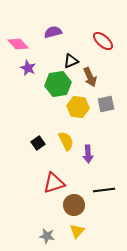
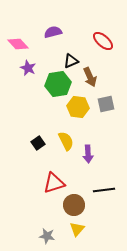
yellow triangle: moved 2 px up
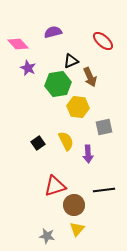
gray square: moved 2 px left, 23 px down
red triangle: moved 1 px right, 3 px down
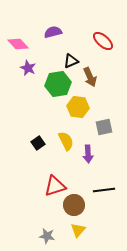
yellow triangle: moved 1 px right, 1 px down
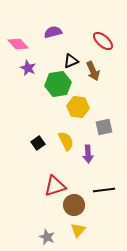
brown arrow: moved 3 px right, 6 px up
gray star: moved 1 px down; rotated 14 degrees clockwise
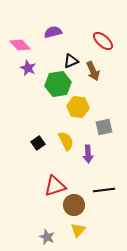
pink diamond: moved 2 px right, 1 px down
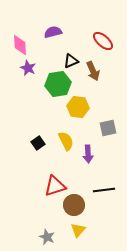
pink diamond: rotated 40 degrees clockwise
gray square: moved 4 px right, 1 px down
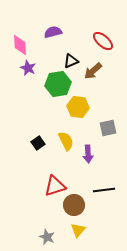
brown arrow: rotated 72 degrees clockwise
